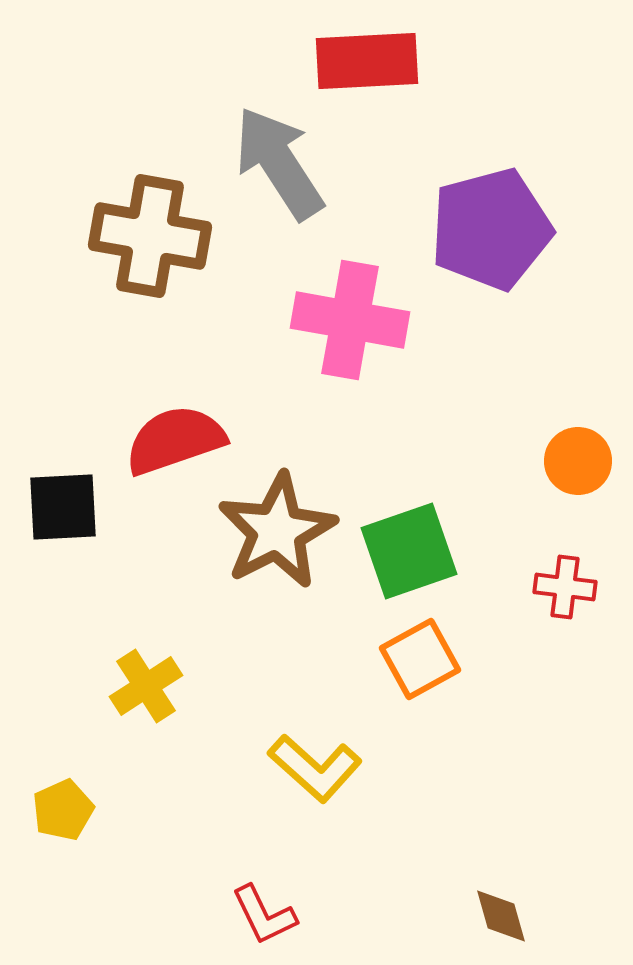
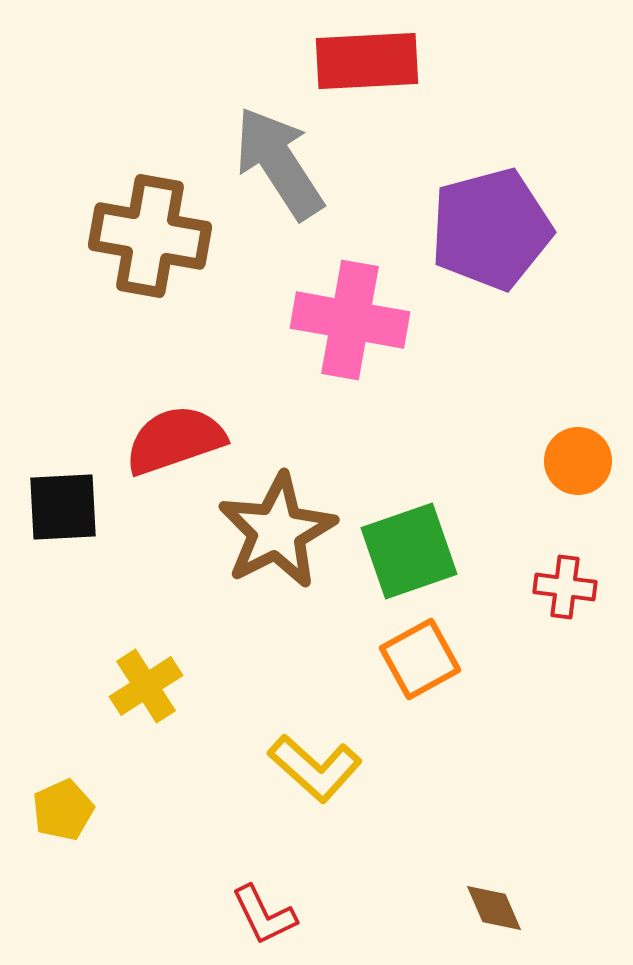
brown diamond: moved 7 px left, 8 px up; rotated 8 degrees counterclockwise
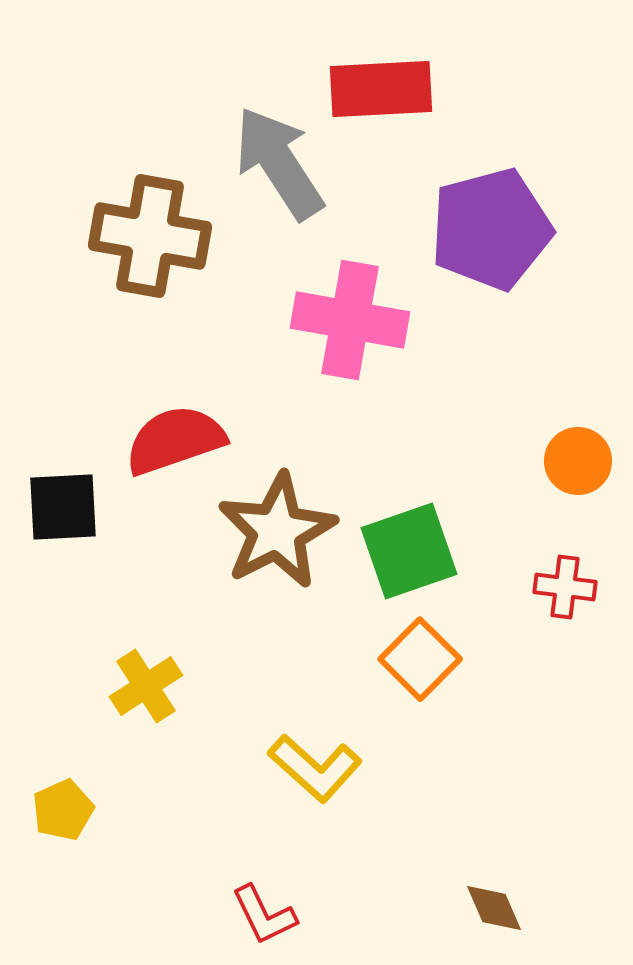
red rectangle: moved 14 px right, 28 px down
orange square: rotated 16 degrees counterclockwise
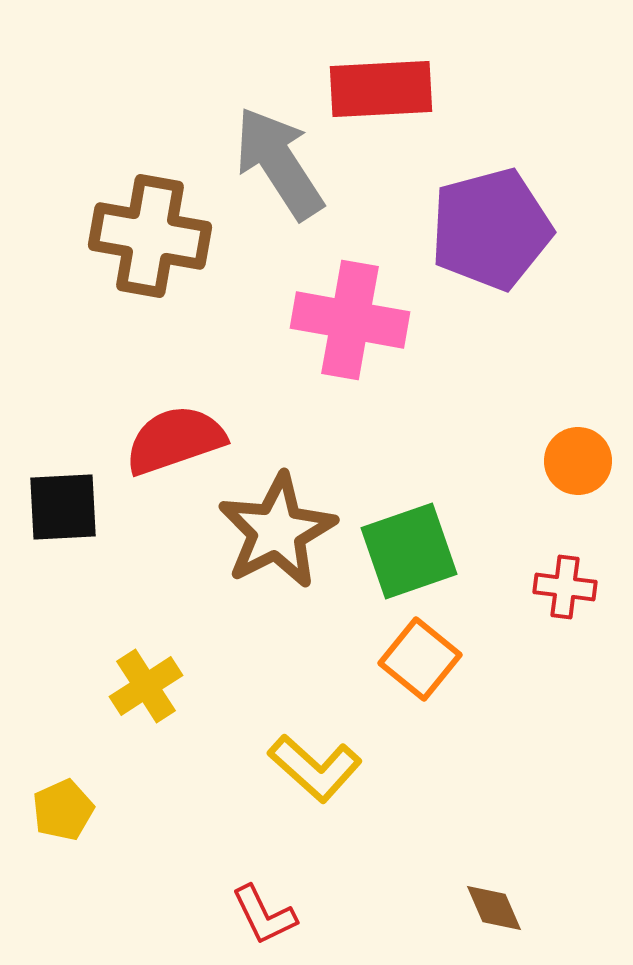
orange square: rotated 6 degrees counterclockwise
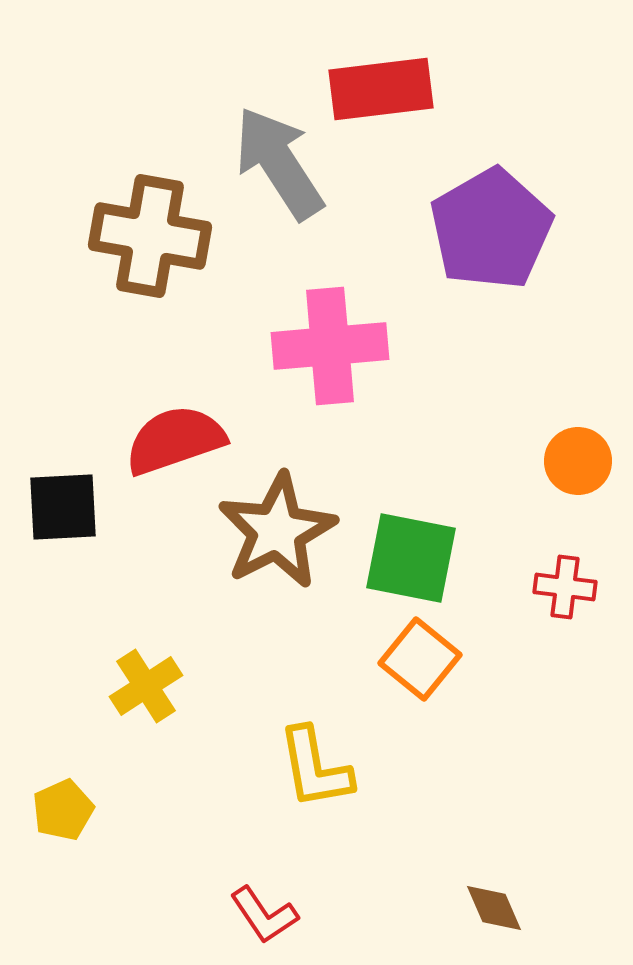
red rectangle: rotated 4 degrees counterclockwise
purple pentagon: rotated 15 degrees counterclockwise
pink cross: moved 20 px left, 26 px down; rotated 15 degrees counterclockwise
green square: moved 2 px right, 7 px down; rotated 30 degrees clockwise
yellow L-shape: rotated 38 degrees clockwise
red L-shape: rotated 8 degrees counterclockwise
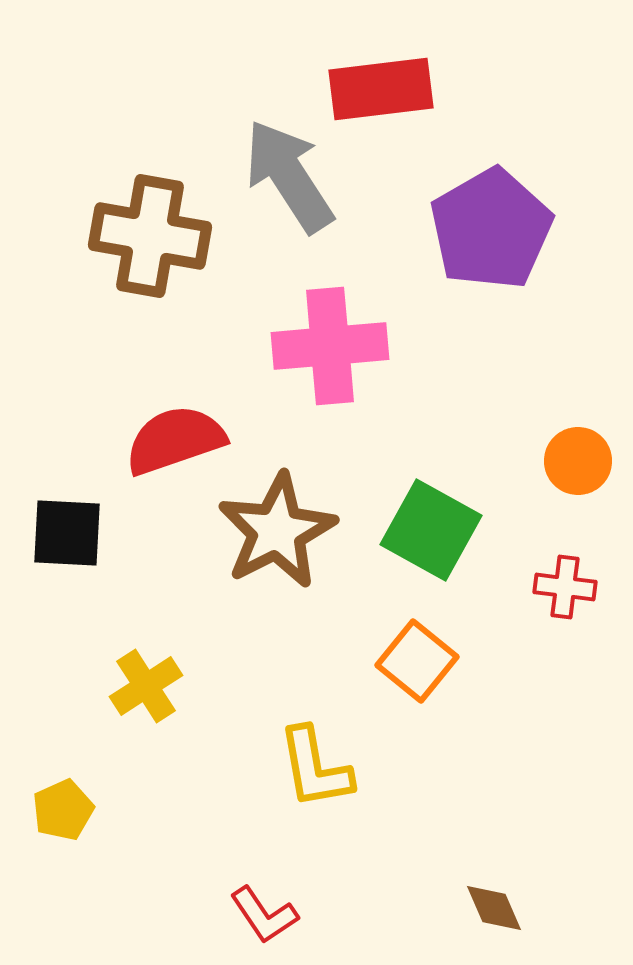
gray arrow: moved 10 px right, 13 px down
black square: moved 4 px right, 26 px down; rotated 6 degrees clockwise
green square: moved 20 px right, 28 px up; rotated 18 degrees clockwise
orange square: moved 3 px left, 2 px down
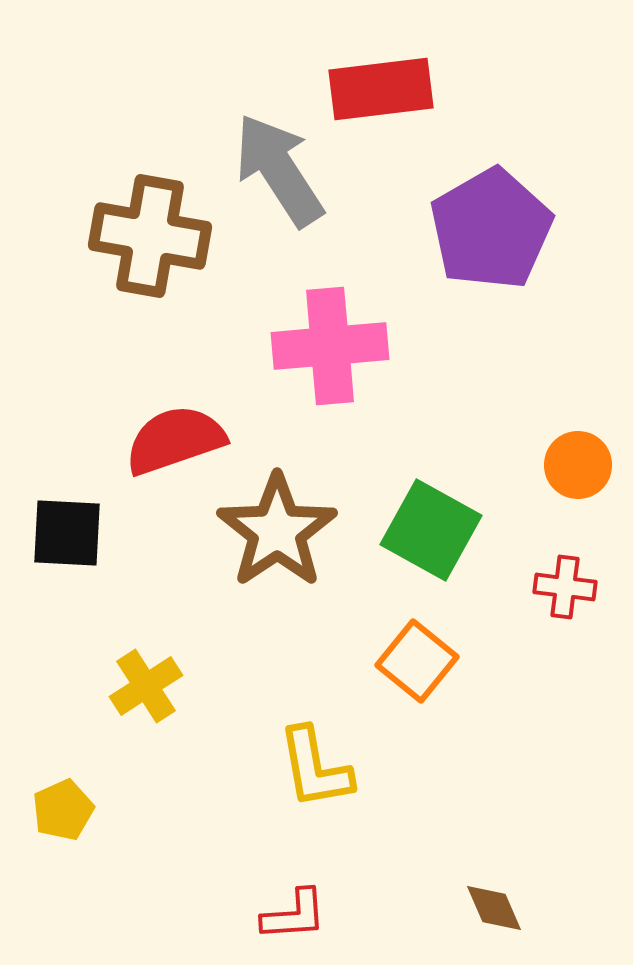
gray arrow: moved 10 px left, 6 px up
orange circle: moved 4 px down
brown star: rotated 7 degrees counterclockwise
red L-shape: moved 30 px right; rotated 60 degrees counterclockwise
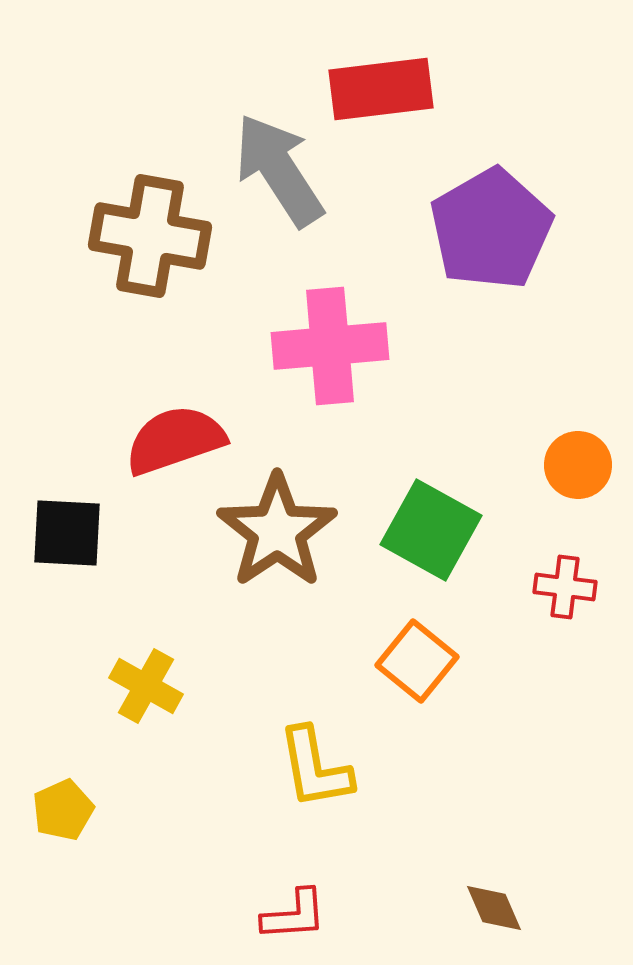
yellow cross: rotated 28 degrees counterclockwise
